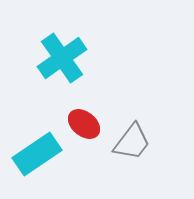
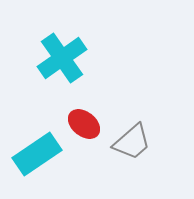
gray trapezoid: rotated 12 degrees clockwise
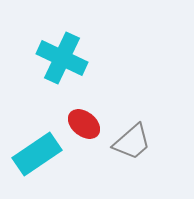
cyan cross: rotated 30 degrees counterclockwise
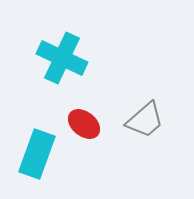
gray trapezoid: moved 13 px right, 22 px up
cyan rectangle: rotated 36 degrees counterclockwise
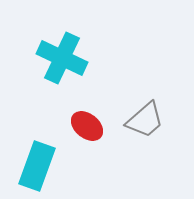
red ellipse: moved 3 px right, 2 px down
cyan rectangle: moved 12 px down
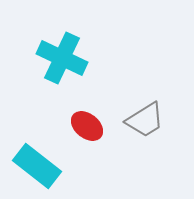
gray trapezoid: rotated 9 degrees clockwise
cyan rectangle: rotated 72 degrees counterclockwise
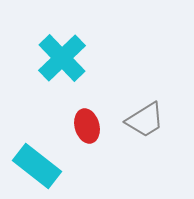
cyan cross: rotated 21 degrees clockwise
red ellipse: rotated 36 degrees clockwise
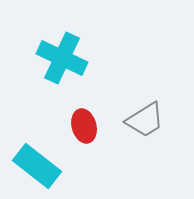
cyan cross: rotated 21 degrees counterclockwise
red ellipse: moved 3 px left
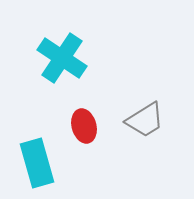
cyan cross: rotated 9 degrees clockwise
cyan rectangle: moved 3 px up; rotated 36 degrees clockwise
